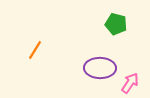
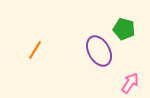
green pentagon: moved 8 px right, 5 px down
purple ellipse: moved 1 px left, 17 px up; rotated 60 degrees clockwise
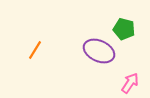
purple ellipse: rotated 36 degrees counterclockwise
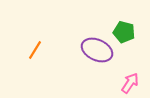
green pentagon: moved 3 px down
purple ellipse: moved 2 px left, 1 px up
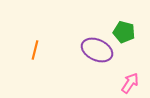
orange line: rotated 18 degrees counterclockwise
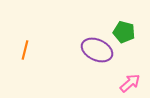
orange line: moved 10 px left
pink arrow: rotated 15 degrees clockwise
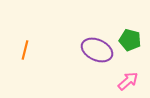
green pentagon: moved 6 px right, 8 px down
pink arrow: moved 2 px left, 2 px up
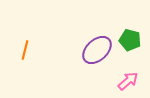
purple ellipse: rotated 68 degrees counterclockwise
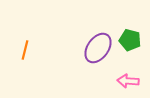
purple ellipse: moved 1 px right, 2 px up; rotated 12 degrees counterclockwise
pink arrow: rotated 135 degrees counterclockwise
